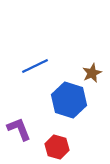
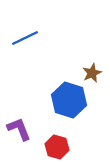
blue line: moved 10 px left, 28 px up
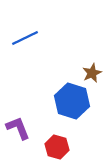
blue hexagon: moved 3 px right, 1 px down
purple L-shape: moved 1 px left, 1 px up
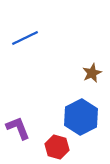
blue hexagon: moved 9 px right, 16 px down; rotated 16 degrees clockwise
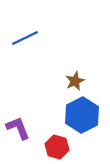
brown star: moved 17 px left, 8 px down
blue hexagon: moved 1 px right, 2 px up
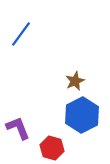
blue line: moved 4 px left, 4 px up; rotated 28 degrees counterclockwise
red hexagon: moved 5 px left, 1 px down
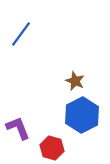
brown star: rotated 24 degrees counterclockwise
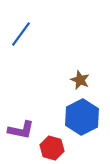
brown star: moved 5 px right, 1 px up
blue hexagon: moved 2 px down
purple L-shape: moved 3 px right, 2 px down; rotated 124 degrees clockwise
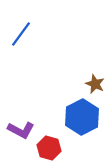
brown star: moved 15 px right, 4 px down
purple L-shape: rotated 16 degrees clockwise
red hexagon: moved 3 px left
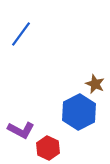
blue hexagon: moved 3 px left, 5 px up
red hexagon: moved 1 px left; rotated 10 degrees clockwise
